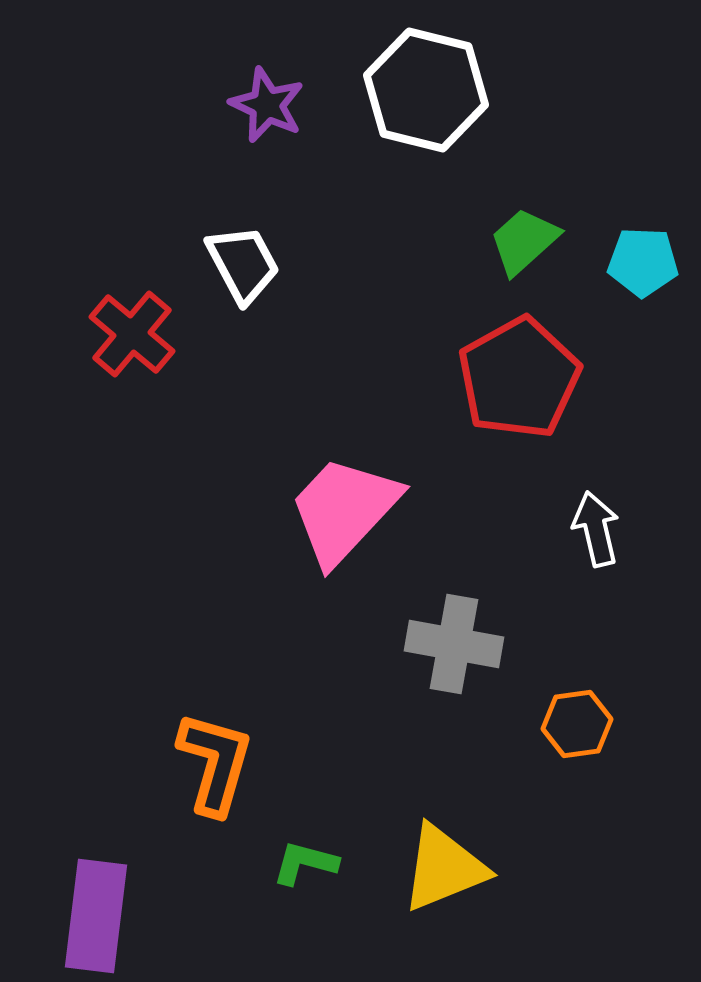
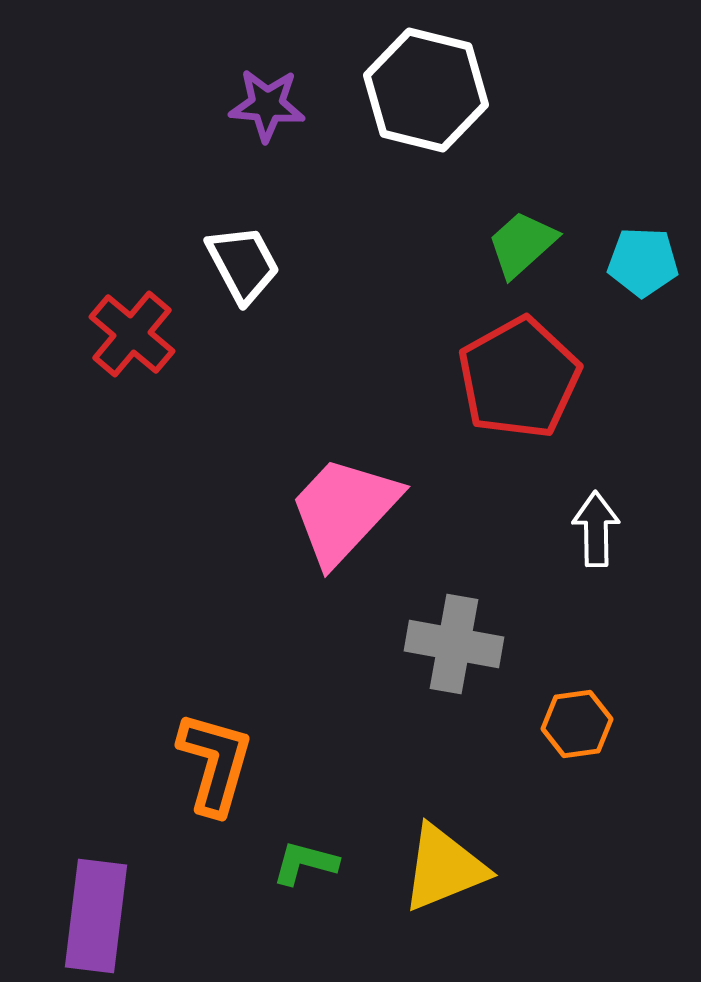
purple star: rotated 20 degrees counterclockwise
green trapezoid: moved 2 px left, 3 px down
white arrow: rotated 12 degrees clockwise
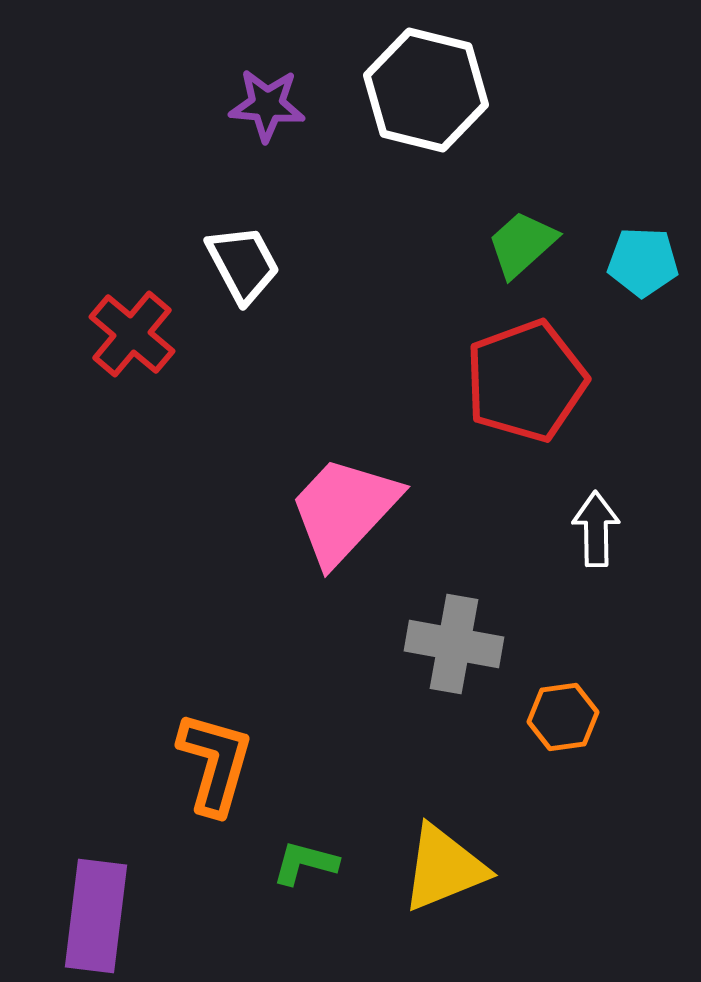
red pentagon: moved 7 px right, 3 px down; rotated 9 degrees clockwise
orange hexagon: moved 14 px left, 7 px up
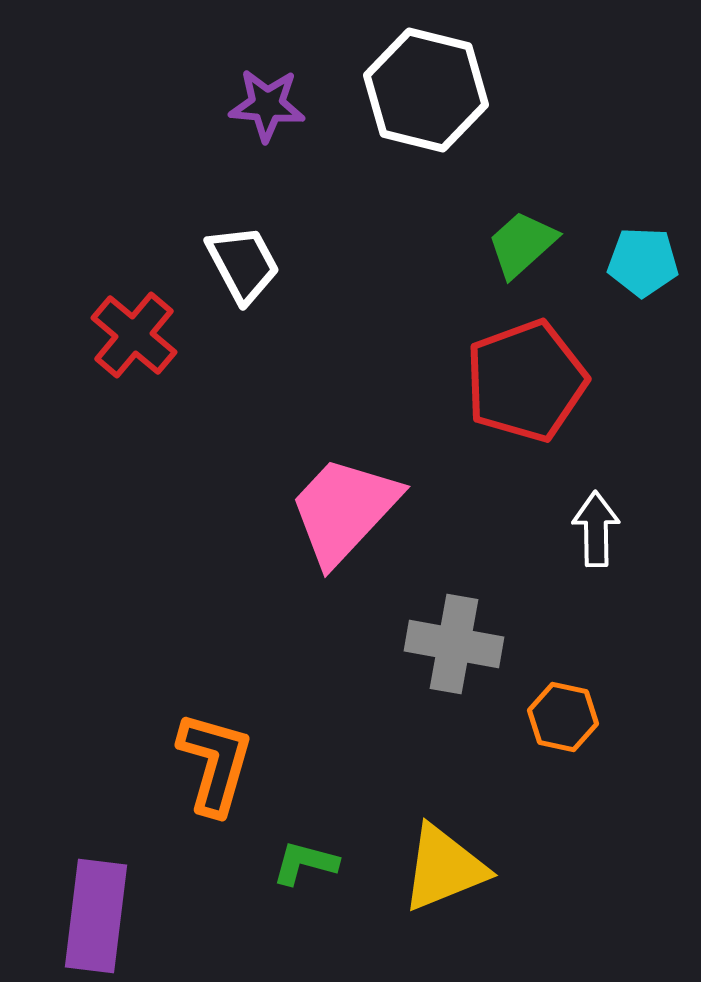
red cross: moved 2 px right, 1 px down
orange hexagon: rotated 20 degrees clockwise
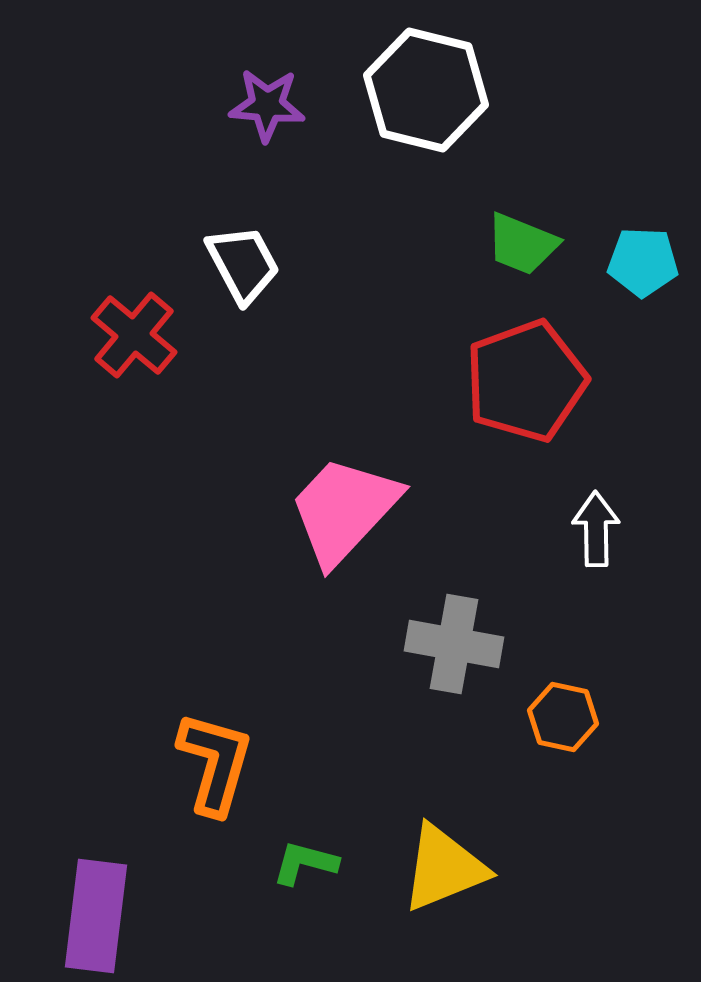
green trapezoid: rotated 116 degrees counterclockwise
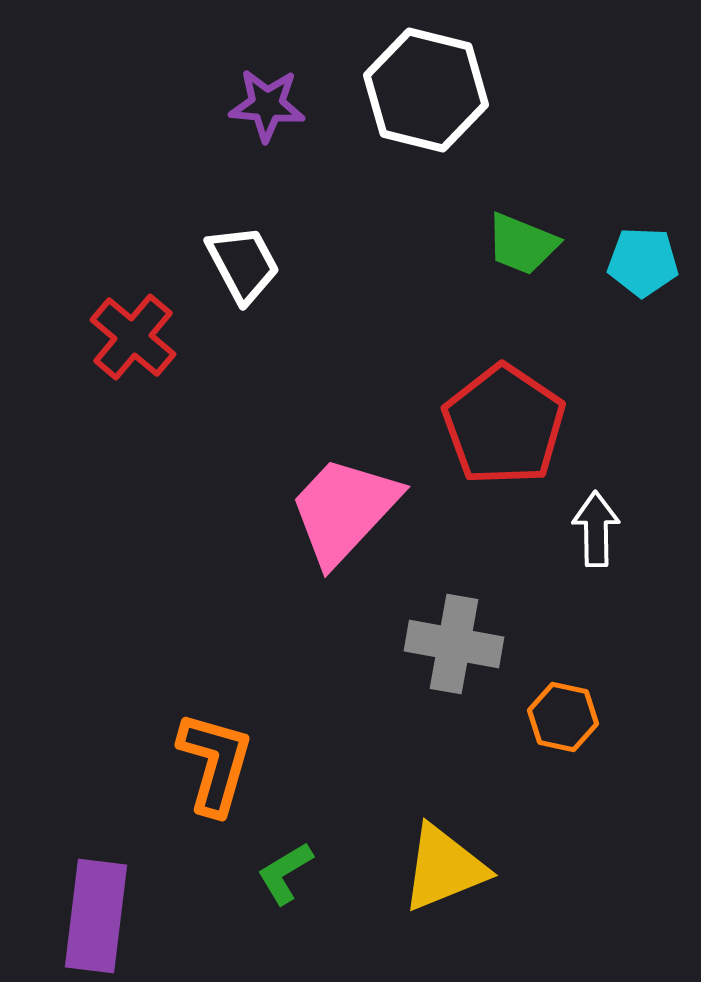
red cross: moved 1 px left, 2 px down
red pentagon: moved 22 px left, 44 px down; rotated 18 degrees counterclockwise
green L-shape: moved 20 px left, 10 px down; rotated 46 degrees counterclockwise
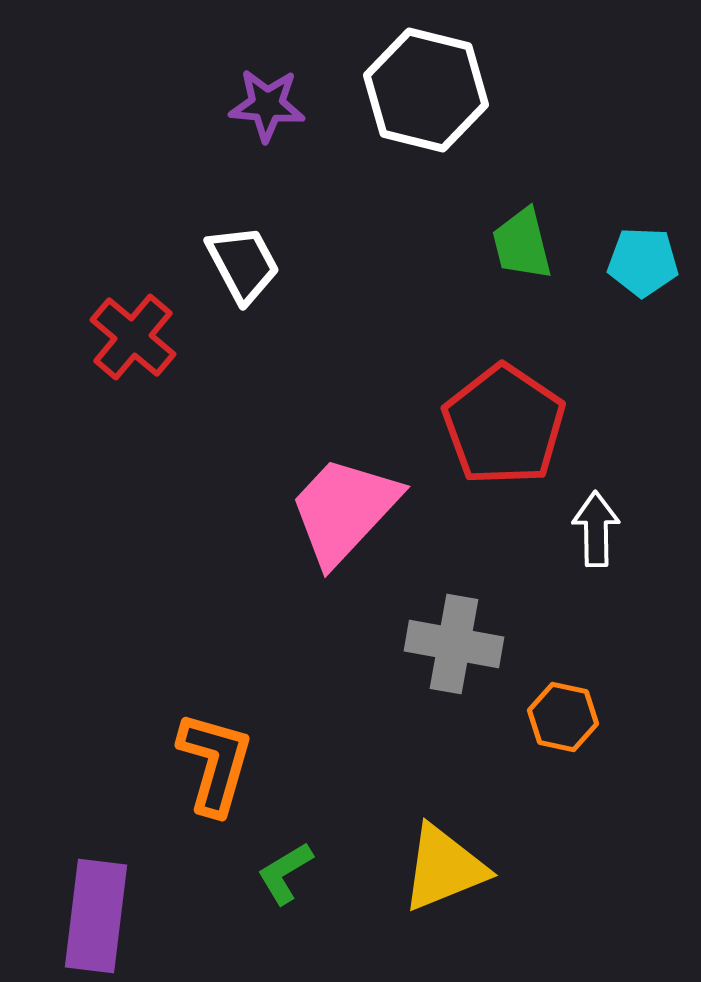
green trapezoid: rotated 54 degrees clockwise
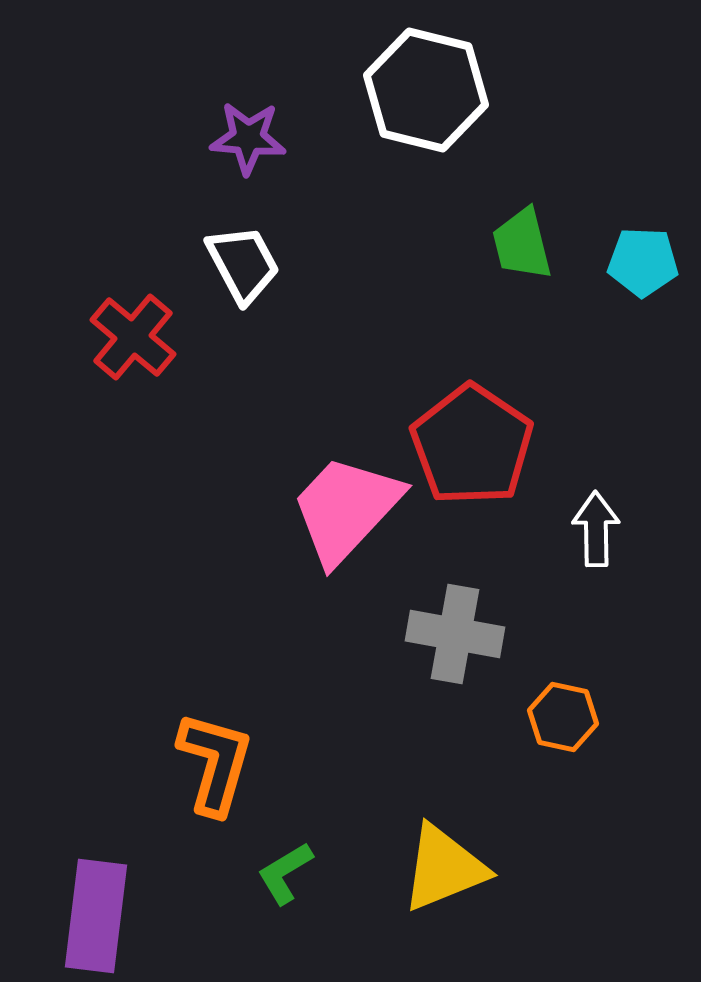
purple star: moved 19 px left, 33 px down
red pentagon: moved 32 px left, 20 px down
pink trapezoid: moved 2 px right, 1 px up
gray cross: moved 1 px right, 10 px up
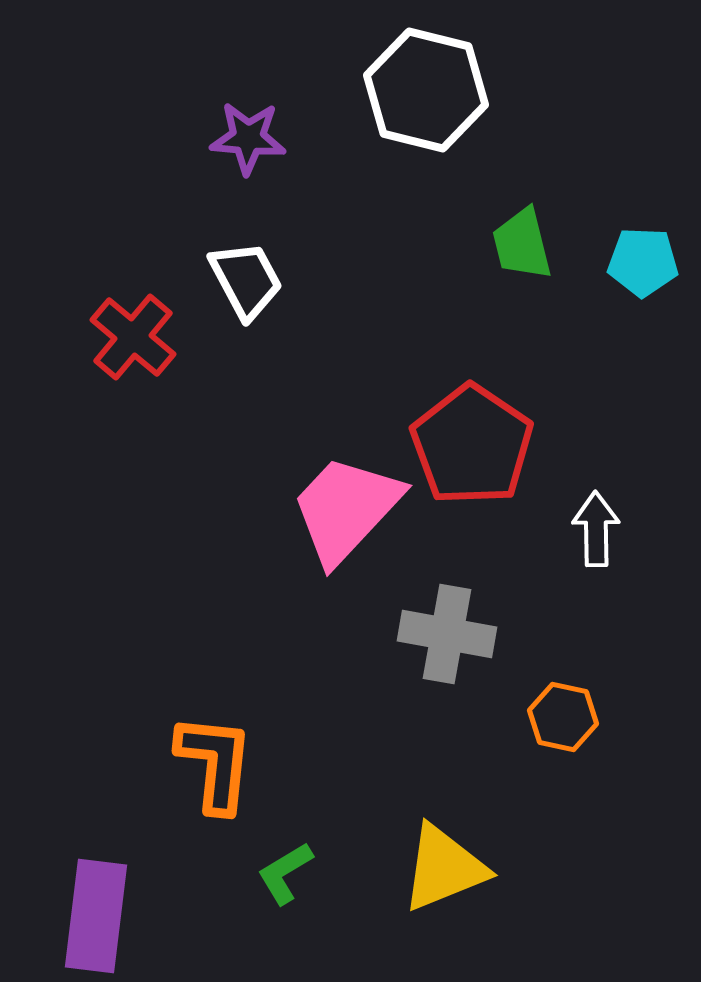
white trapezoid: moved 3 px right, 16 px down
gray cross: moved 8 px left
orange L-shape: rotated 10 degrees counterclockwise
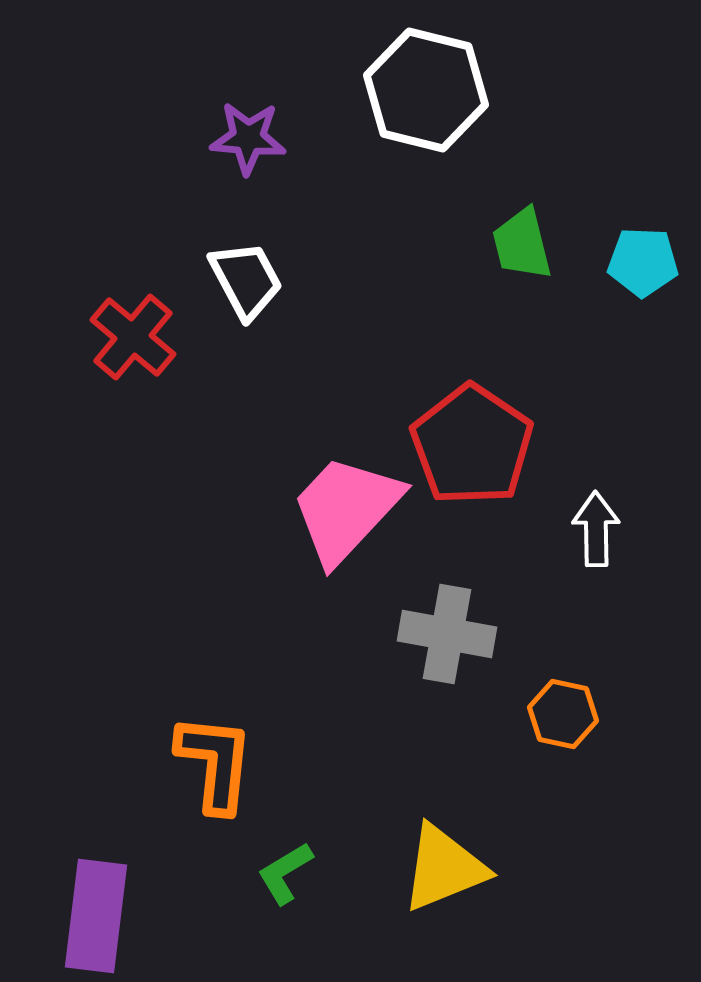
orange hexagon: moved 3 px up
